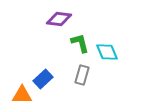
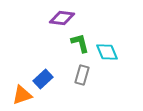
purple diamond: moved 3 px right, 1 px up
orange triangle: rotated 20 degrees counterclockwise
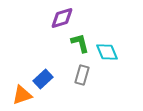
purple diamond: rotated 25 degrees counterclockwise
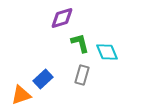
orange triangle: moved 1 px left
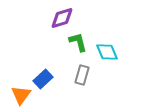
green L-shape: moved 2 px left, 1 px up
orange triangle: rotated 35 degrees counterclockwise
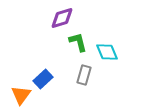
gray rectangle: moved 2 px right
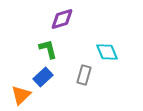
purple diamond: moved 1 px down
green L-shape: moved 30 px left, 7 px down
blue rectangle: moved 2 px up
orange triangle: rotated 10 degrees clockwise
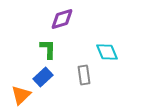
green L-shape: rotated 15 degrees clockwise
gray rectangle: rotated 24 degrees counterclockwise
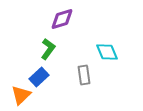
green L-shape: rotated 35 degrees clockwise
blue rectangle: moved 4 px left
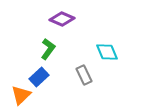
purple diamond: rotated 40 degrees clockwise
gray rectangle: rotated 18 degrees counterclockwise
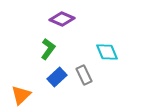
blue rectangle: moved 18 px right
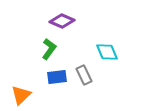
purple diamond: moved 2 px down
green L-shape: moved 1 px right
blue rectangle: rotated 36 degrees clockwise
